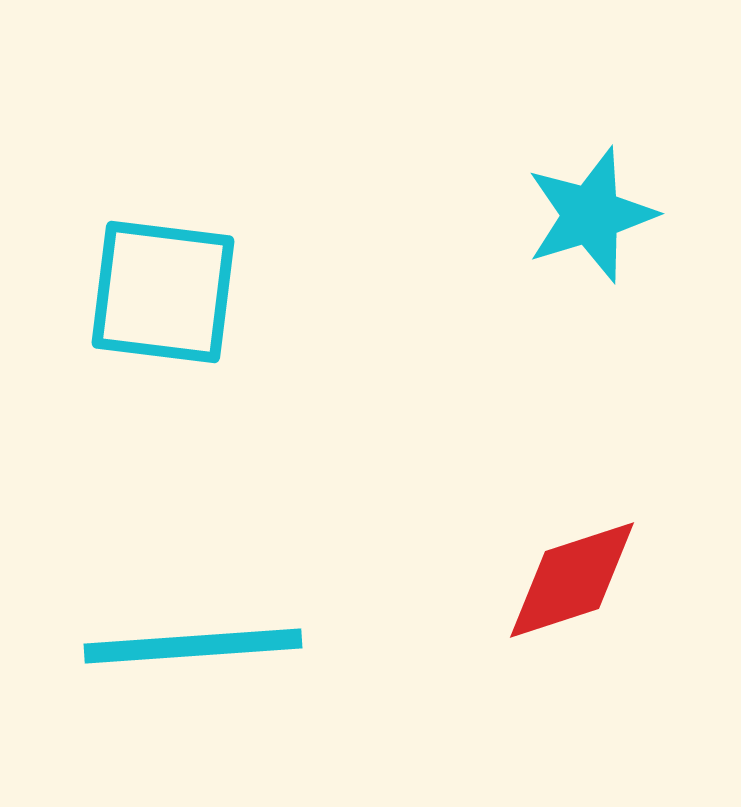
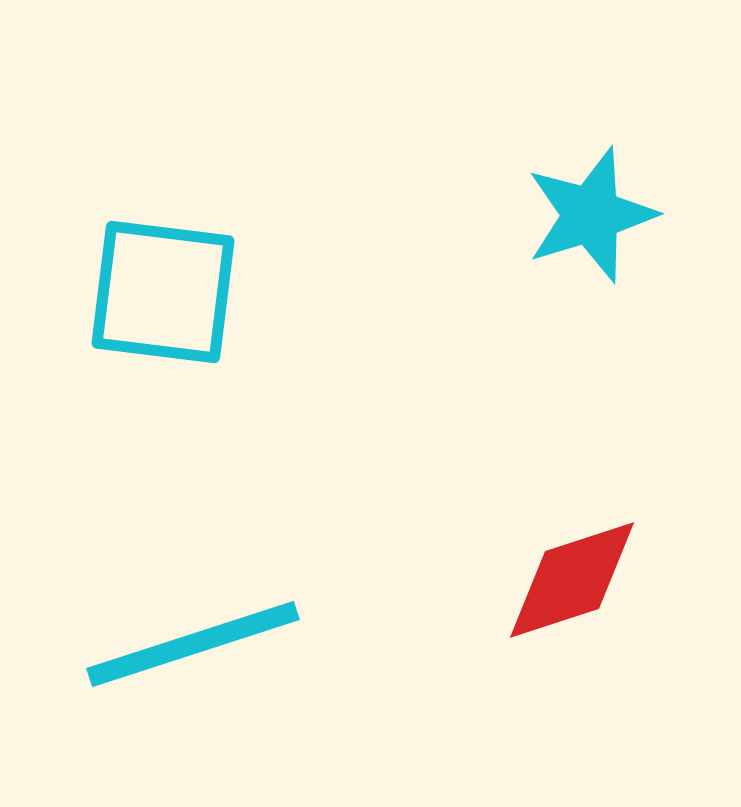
cyan line: moved 2 px up; rotated 14 degrees counterclockwise
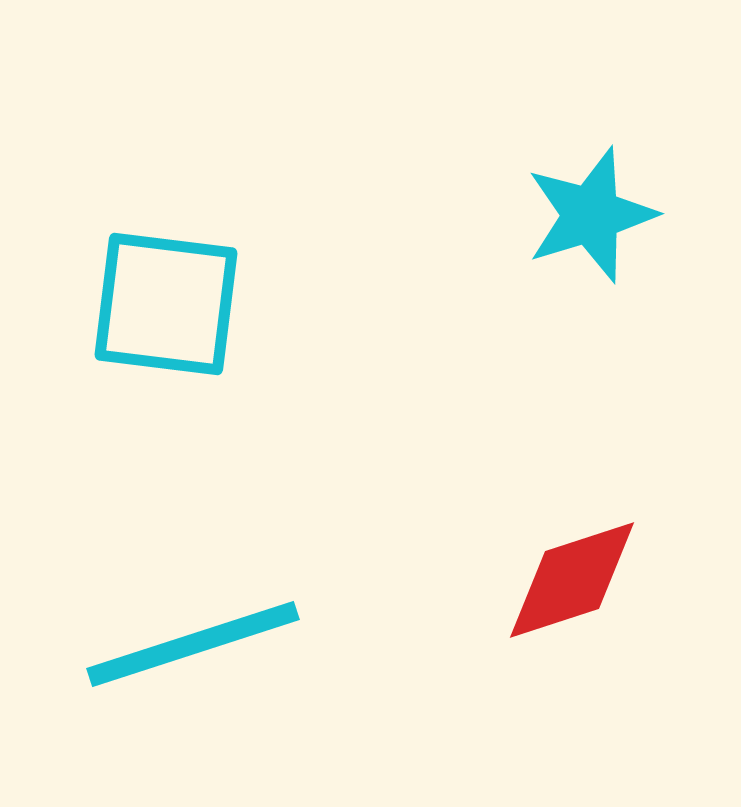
cyan square: moved 3 px right, 12 px down
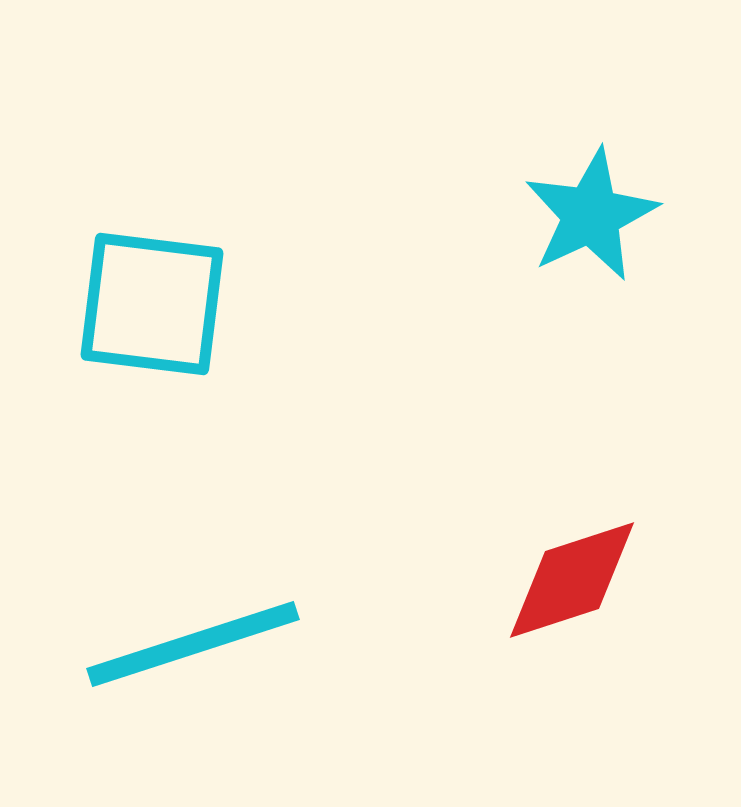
cyan star: rotated 8 degrees counterclockwise
cyan square: moved 14 px left
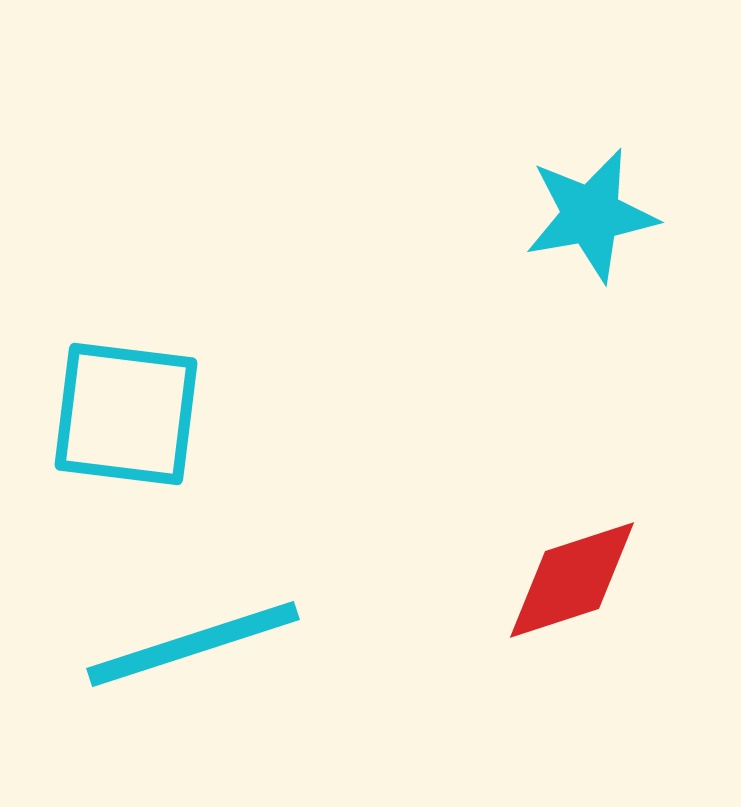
cyan star: rotated 15 degrees clockwise
cyan square: moved 26 px left, 110 px down
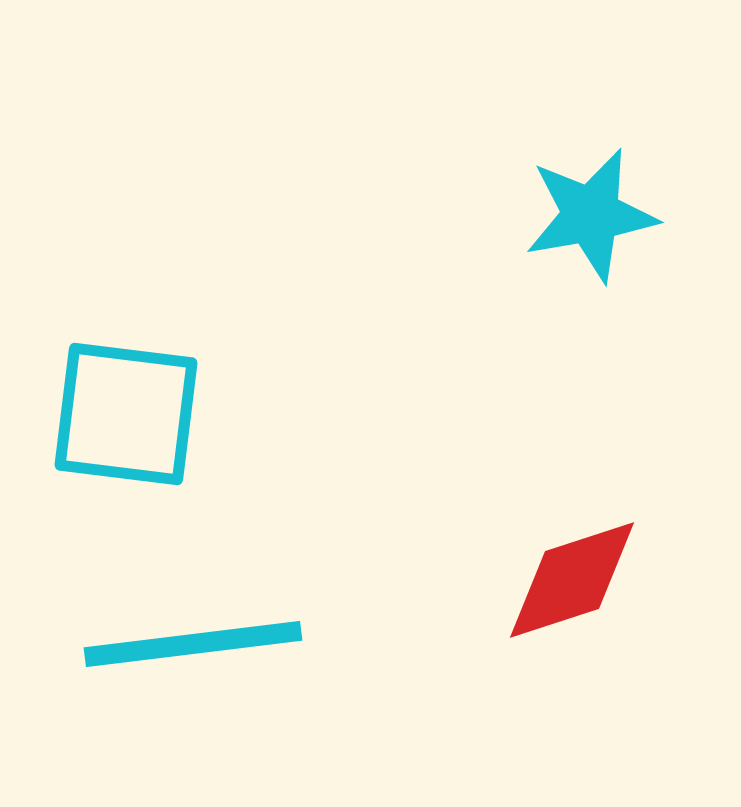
cyan line: rotated 11 degrees clockwise
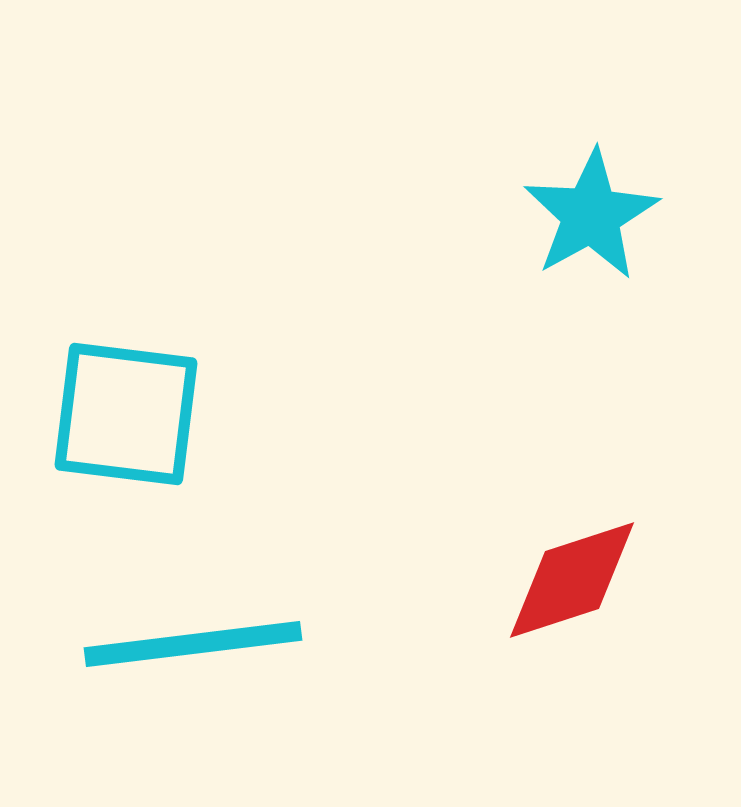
cyan star: rotated 19 degrees counterclockwise
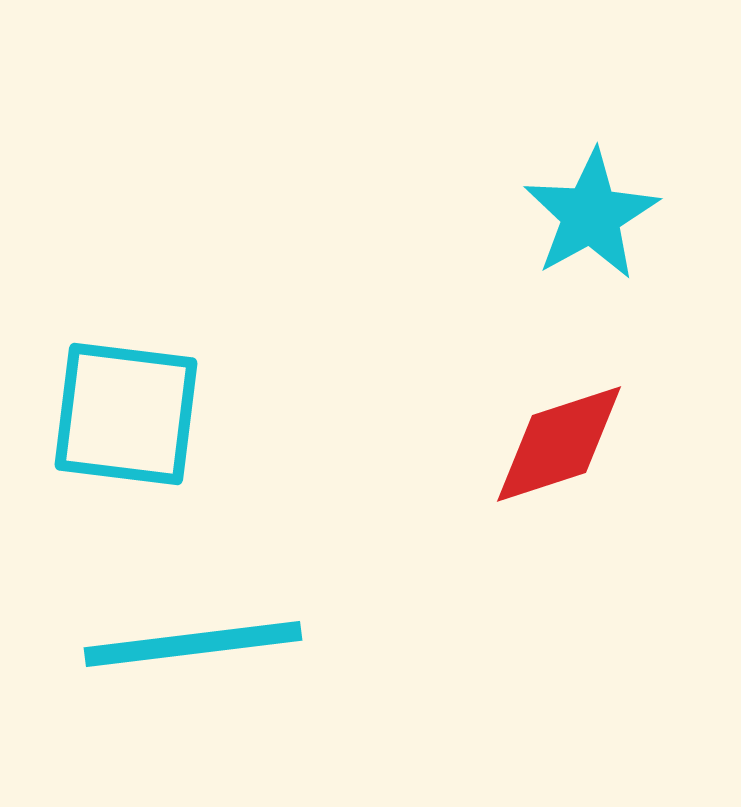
red diamond: moved 13 px left, 136 px up
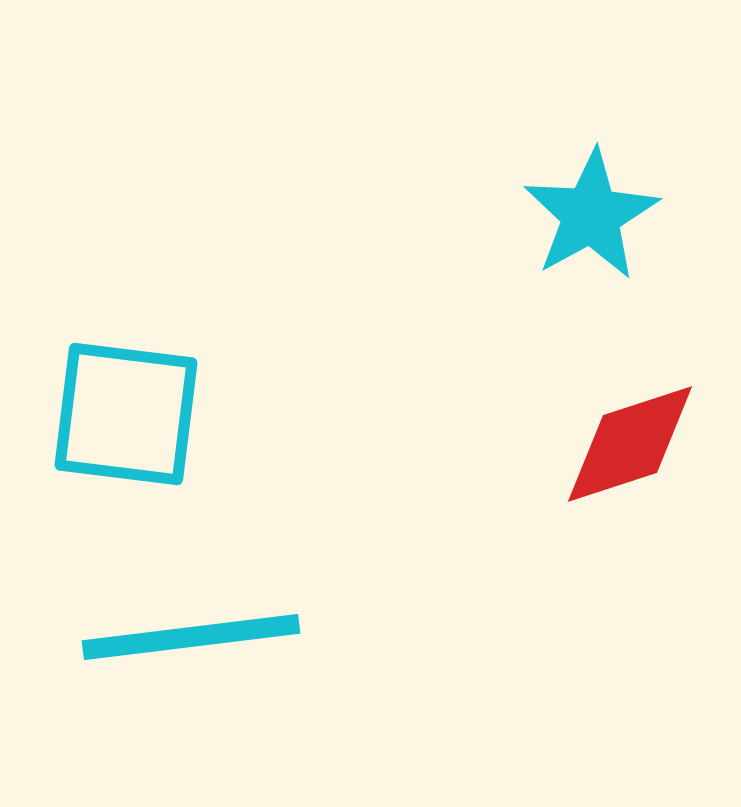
red diamond: moved 71 px right
cyan line: moved 2 px left, 7 px up
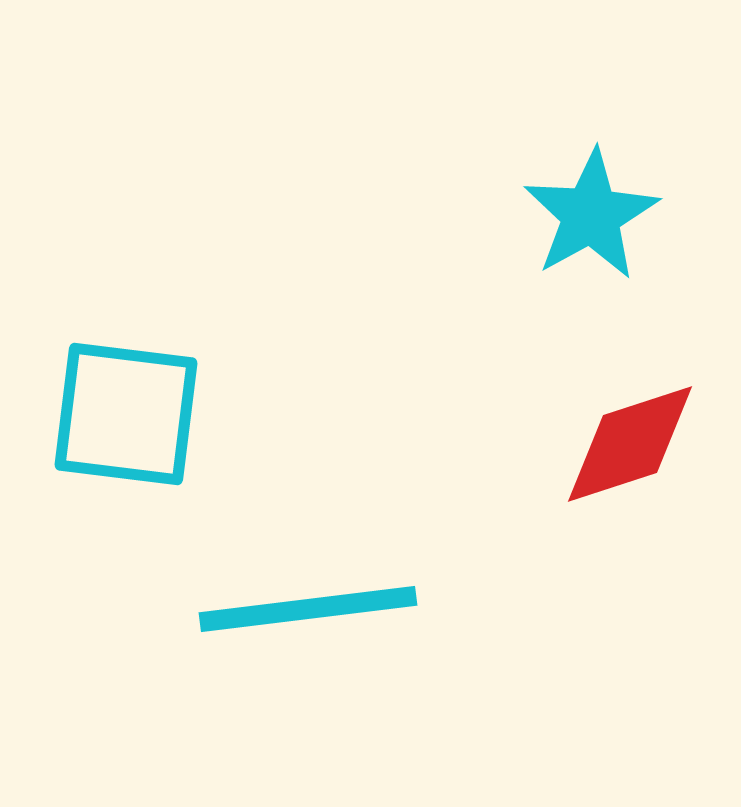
cyan line: moved 117 px right, 28 px up
